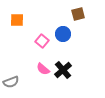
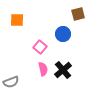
pink square: moved 2 px left, 6 px down
pink semicircle: rotated 144 degrees counterclockwise
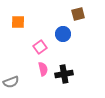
orange square: moved 1 px right, 2 px down
pink square: rotated 16 degrees clockwise
black cross: moved 1 px right, 4 px down; rotated 30 degrees clockwise
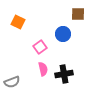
brown square: rotated 16 degrees clockwise
orange square: rotated 24 degrees clockwise
gray semicircle: moved 1 px right
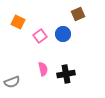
brown square: rotated 24 degrees counterclockwise
pink square: moved 11 px up
black cross: moved 2 px right
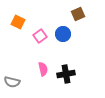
gray semicircle: rotated 35 degrees clockwise
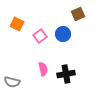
orange square: moved 1 px left, 2 px down
